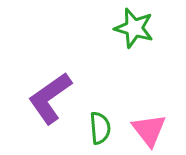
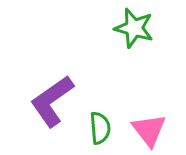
purple L-shape: moved 2 px right, 3 px down
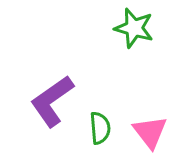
pink triangle: moved 1 px right, 2 px down
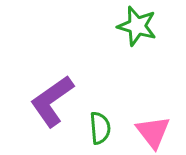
green star: moved 3 px right, 2 px up
pink triangle: moved 3 px right
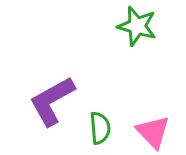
purple L-shape: rotated 6 degrees clockwise
pink triangle: rotated 6 degrees counterclockwise
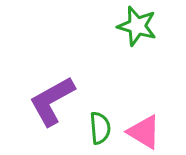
pink triangle: moved 9 px left; rotated 15 degrees counterclockwise
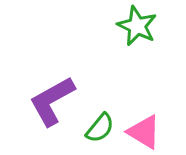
green star: rotated 9 degrees clockwise
green semicircle: rotated 44 degrees clockwise
